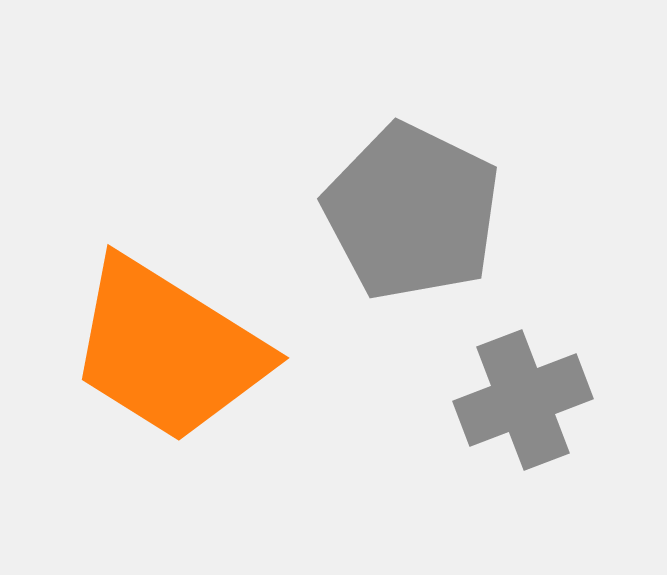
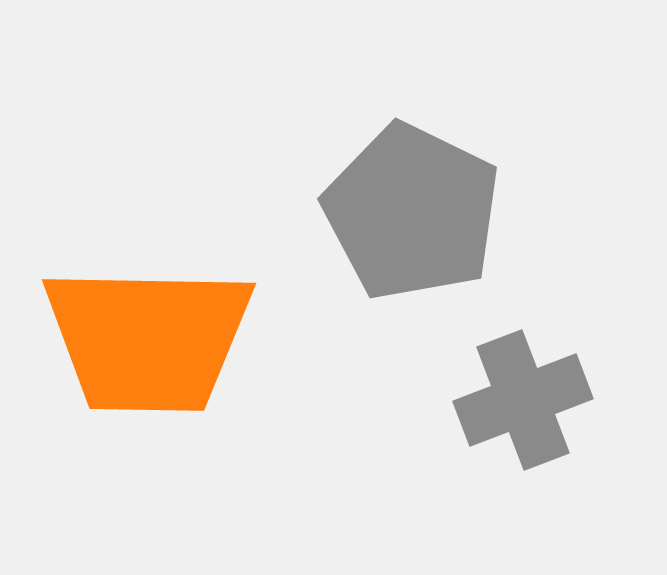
orange trapezoid: moved 20 px left, 11 px up; rotated 31 degrees counterclockwise
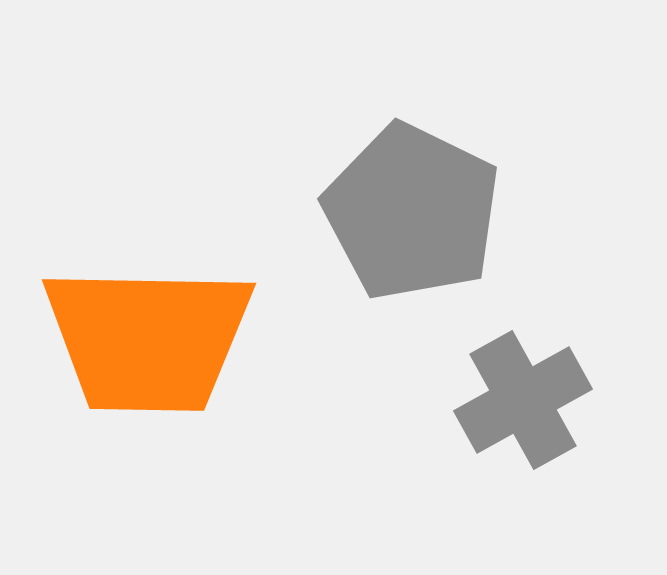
gray cross: rotated 8 degrees counterclockwise
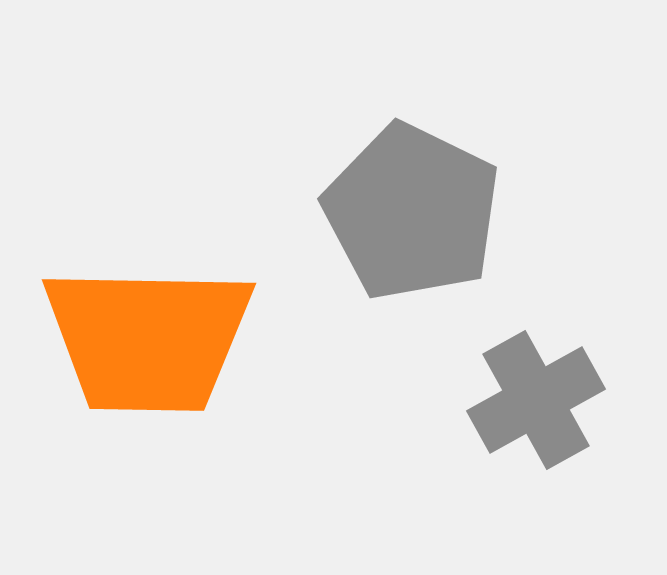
gray cross: moved 13 px right
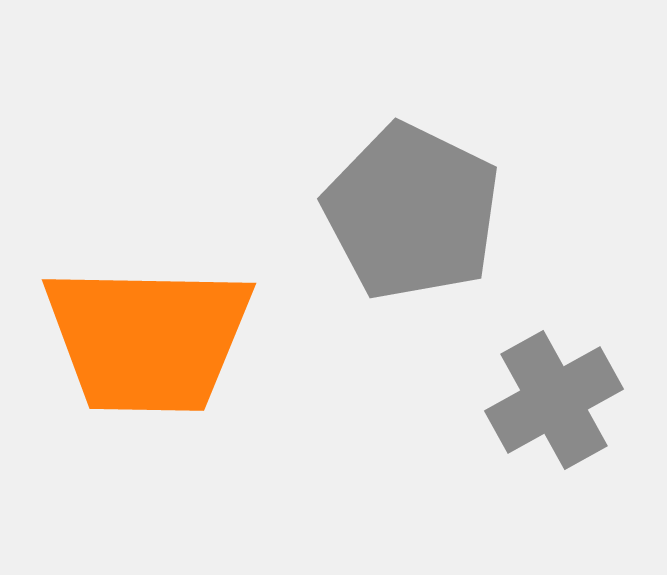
gray cross: moved 18 px right
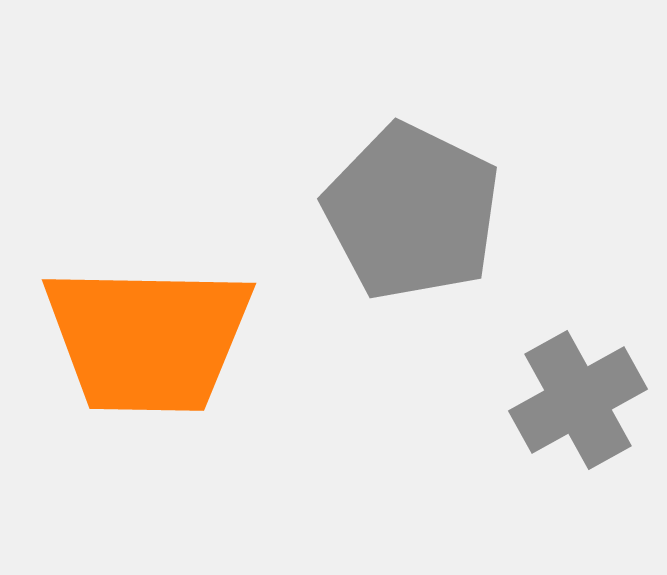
gray cross: moved 24 px right
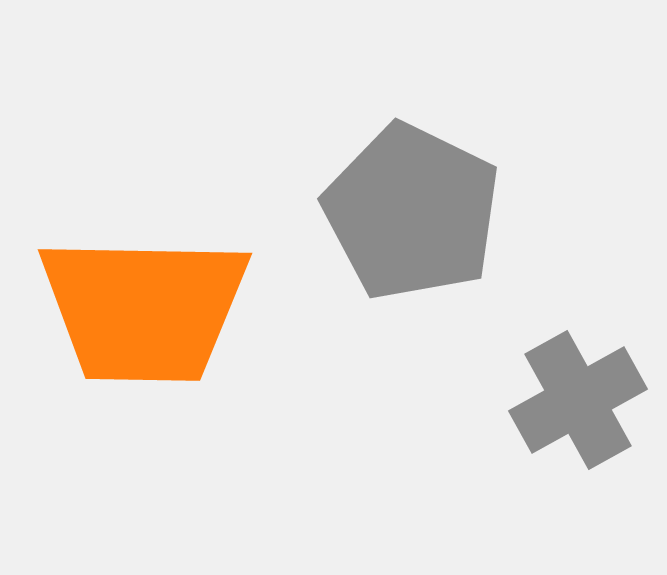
orange trapezoid: moved 4 px left, 30 px up
